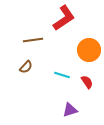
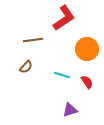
orange circle: moved 2 px left, 1 px up
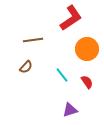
red L-shape: moved 7 px right
cyan line: rotated 35 degrees clockwise
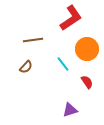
cyan line: moved 1 px right, 11 px up
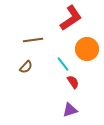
red semicircle: moved 14 px left
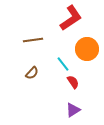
brown semicircle: moved 6 px right, 6 px down
purple triangle: moved 3 px right; rotated 14 degrees counterclockwise
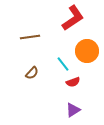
red L-shape: moved 2 px right
brown line: moved 3 px left, 3 px up
orange circle: moved 2 px down
red semicircle: rotated 104 degrees clockwise
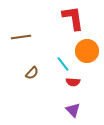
red L-shape: rotated 64 degrees counterclockwise
brown line: moved 9 px left
red semicircle: rotated 24 degrees clockwise
purple triangle: rotated 42 degrees counterclockwise
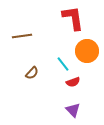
brown line: moved 1 px right, 1 px up
red semicircle: rotated 24 degrees counterclockwise
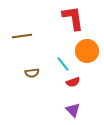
brown semicircle: rotated 40 degrees clockwise
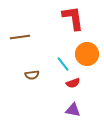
brown line: moved 2 px left, 1 px down
orange circle: moved 3 px down
brown semicircle: moved 2 px down
red semicircle: moved 1 px down
purple triangle: rotated 35 degrees counterclockwise
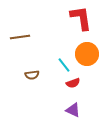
red L-shape: moved 8 px right
cyan line: moved 1 px right, 1 px down
purple triangle: rotated 14 degrees clockwise
